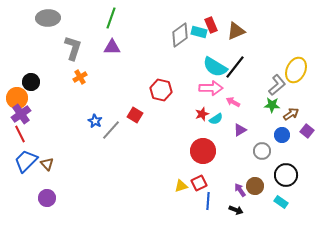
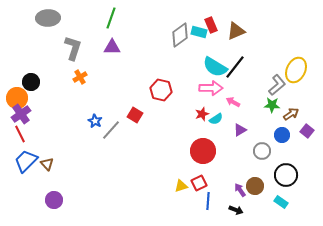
purple circle at (47, 198): moved 7 px right, 2 px down
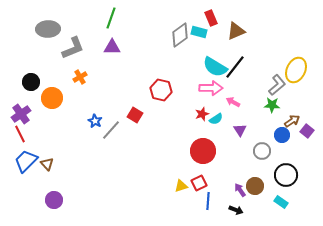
gray ellipse at (48, 18): moved 11 px down
red rectangle at (211, 25): moved 7 px up
gray L-shape at (73, 48): rotated 50 degrees clockwise
orange circle at (17, 98): moved 35 px right
brown arrow at (291, 114): moved 1 px right, 7 px down
purple triangle at (240, 130): rotated 32 degrees counterclockwise
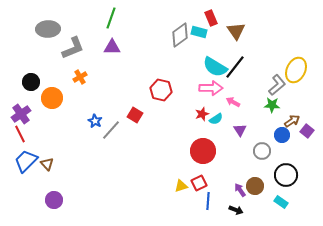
brown triangle at (236, 31): rotated 42 degrees counterclockwise
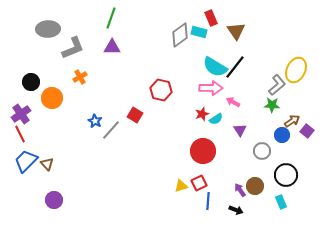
cyan rectangle at (281, 202): rotated 32 degrees clockwise
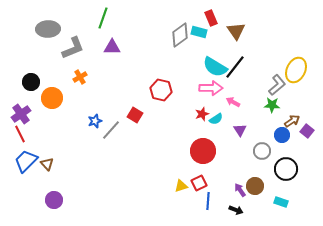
green line at (111, 18): moved 8 px left
blue star at (95, 121): rotated 24 degrees clockwise
black circle at (286, 175): moved 6 px up
cyan rectangle at (281, 202): rotated 48 degrees counterclockwise
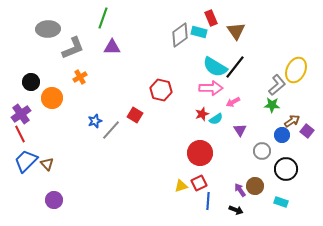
pink arrow at (233, 102): rotated 56 degrees counterclockwise
red circle at (203, 151): moved 3 px left, 2 px down
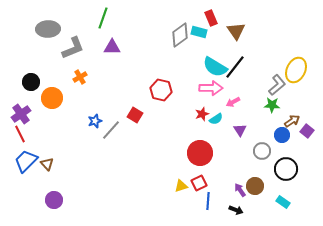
cyan rectangle at (281, 202): moved 2 px right; rotated 16 degrees clockwise
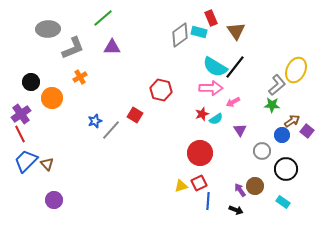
green line at (103, 18): rotated 30 degrees clockwise
